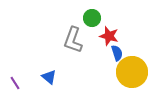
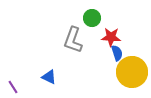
red star: moved 2 px right, 1 px down; rotated 12 degrees counterclockwise
blue triangle: rotated 14 degrees counterclockwise
purple line: moved 2 px left, 4 px down
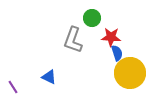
yellow circle: moved 2 px left, 1 px down
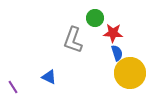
green circle: moved 3 px right
red star: moved 2 px right, 4 px up
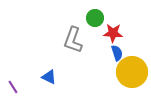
yellow circle: moved 2 px right, 1 px up
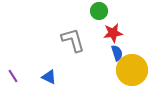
green circle: moved 4 px right, 7 px up
red star: rotated 12 degrees counterclockwise
gray L-shape: rotated 144 degrees clockwise
yellow circle: moved 2 px up
purple line: moved 11 px up
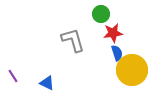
green circle: moved 2 px right, 3 px down
blue triangle: moved 2 px left, 6 px down
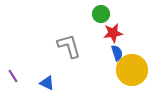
gray L-shape: moved 4 px left, 6 px down
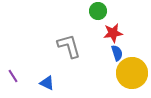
green circle: moved 3 px left, 3 px up
yellow circle: moved 3 px down
